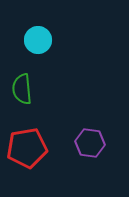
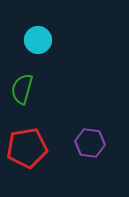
green semicircle: rotated 20 degrees clockwise
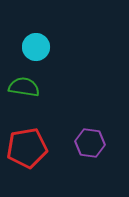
cyan circle: moved 2 px left, 7 px down
green semicircle: moved 2 px right, 2 px up; rotated 84 degrees clockwise
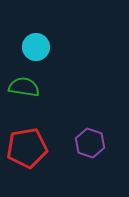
purple hexagon: rotated 12 degrees clockwise
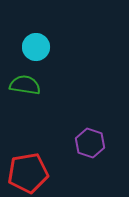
green semicircle: moved 1 px right, 2 px up
red pentagon: moved 1 px right, 25 px down
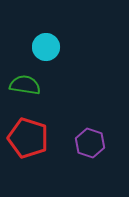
cyan circle: moved 10 px right
red pentagon: moved 35 px up; rotated 27 degrees clockwise
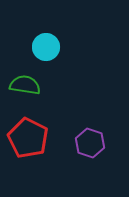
red pentagon: rotated 9 degrees clockwise
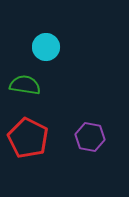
purple hexagon: moved 6 px up; rotated 8 degrees counterclockwise
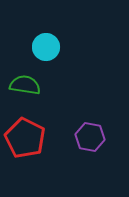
red pentagon: moved 3 px left
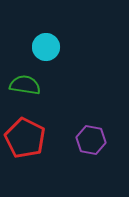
purple hexagon: moved 1 px right, 3 px down
